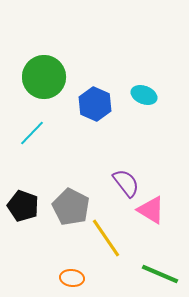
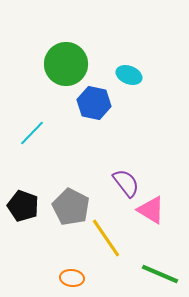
green circle: moved 22 px right, 13 px up
cyan ellipse: moved 15 px left, 20 px up
blue hexagon: moved 1 px left, 1 px up; rotated 12 degrees counterclockwise
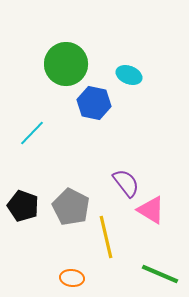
yellow line: moved 1 px up; rotated 21 degrees clockwise
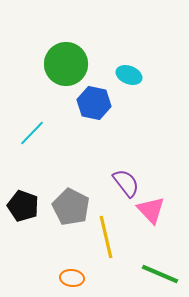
pink triangle: rotated 16 degrees clockwise
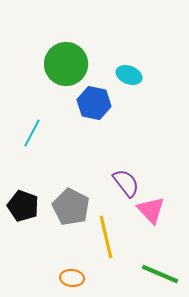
cyan line: rotated 16 degrees counterclockwise
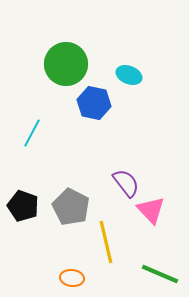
yellow line: moved 5 px down
